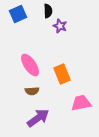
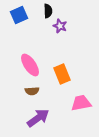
blue square: moved 1 px right, 1 px down
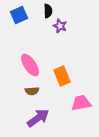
orange rectangle: moved 2 px down
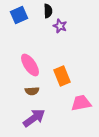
purple arrow: moved 4 px left
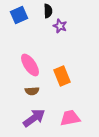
pink trapezoid: moved 11 px left, 15 px down
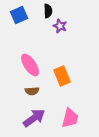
pink trapezoid: rotated 115 degrees clockwise
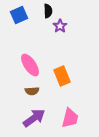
purple star: rotated 16 degrees clockwise
